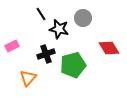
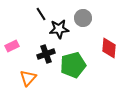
black star: rotated 18 degrees counterclockwise
red diamond: rotated 35 degrees clockwise
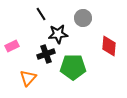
black star: moved 1 px left, 5 px down
red diamond: moved 2 px up
green pentagon: moved 2 px down; rotated 15 degrees clockwise
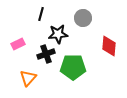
black line: rotated 48 degrees clockwise
pink rectangle: moved 6 px right, 2 px up
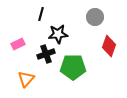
gray circle: moved 12 px right, 1 px up
red diamond: rotated 15 degrees clockwise
orange triangle: moved 2 px left, 1 px down
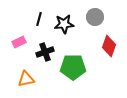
black line: moved 2 px left, 5 px down
black star: moved 6 px right, 10 px up
pink rectangle: moved 1 px right, 2 px up
black cross: moved 1 px left, 2 px up
orange triangle: rotated 36 degrees clockwise
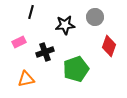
black line: moved 8 px left, 7 px up
black star: moved 1 px right, 1 px down
green pentagon: moved 3 px right, 2 px down; rotated 20 degrees counterclockwise
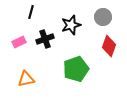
gray circle: moved 8 px right
black star: moved 6 px right; rotated 12 degrees counterclockwise
black cross: moved 13 px up
